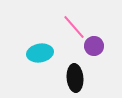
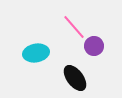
cyan ellipse: moved 4 px left
black ellipse: rotated 32 degrees counterclockwise
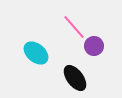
cyan ellipse: rotated 50 degrees clockwise
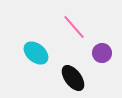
purple circle: moved 8 px right, 7 px down
black ellipse: moved 2 px left
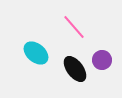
purple circle: moved 7 px down
black ellipse: moved 2 px right, 9 px up
